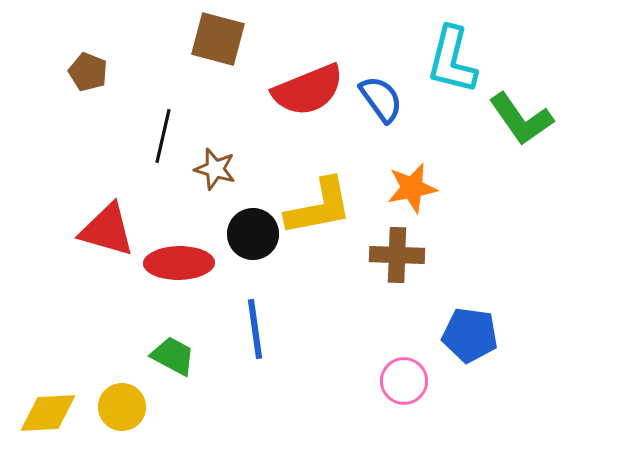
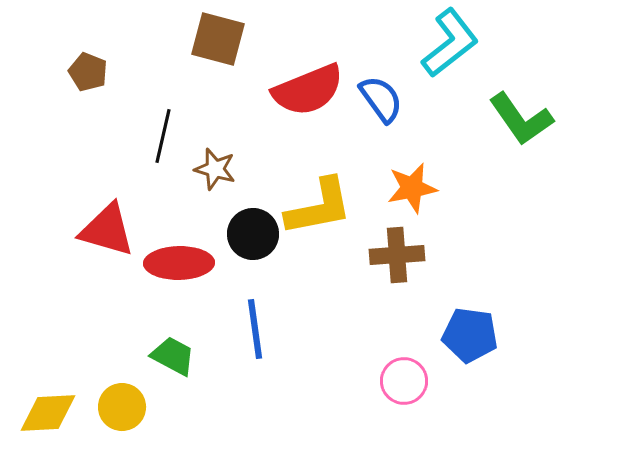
cyan L-shape: moved 2 px left, 17 px up; rotated 142 degrees counterclockwise
brown cross: rotated 6 degrees counterclockwise
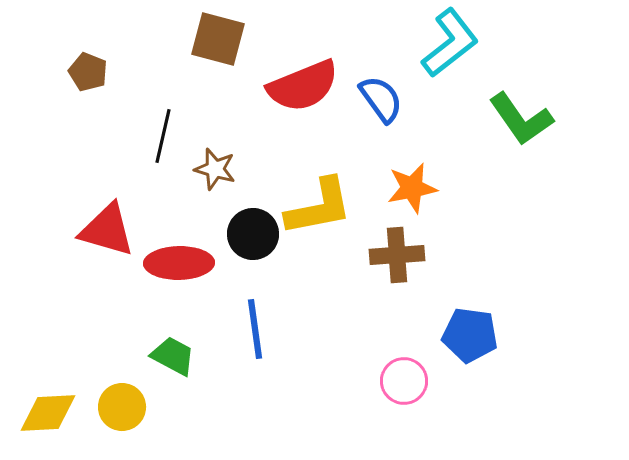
red semicircle: moved 5 px left, 4 px up
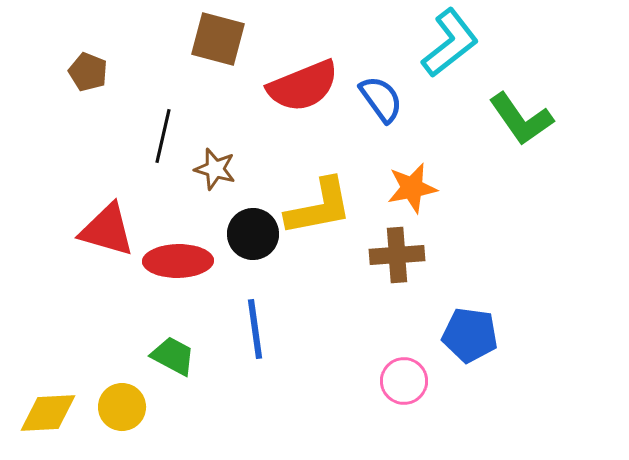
red ellipse: moved 1 px left, 2 px up
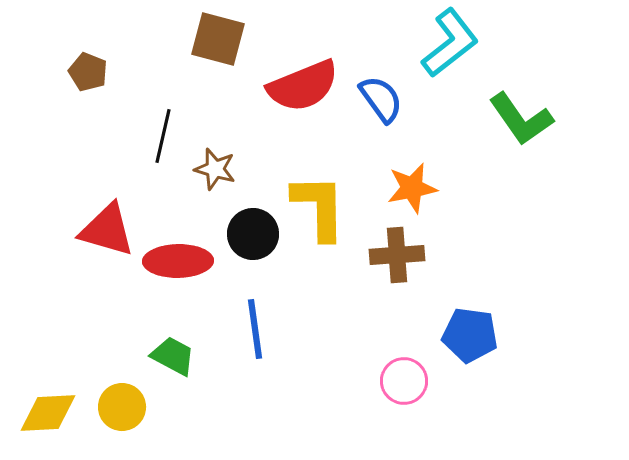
yellow L-shape: rotated 80 degrees counterclockwise
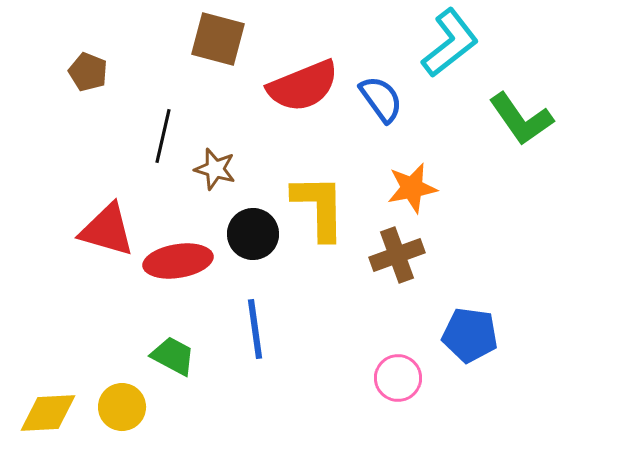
brown cross: rotated 16 degrees counterclockwise
red ellipse: rotated 8 degrees counterclockwise
pink circle: moved 6 px left, 3 px up
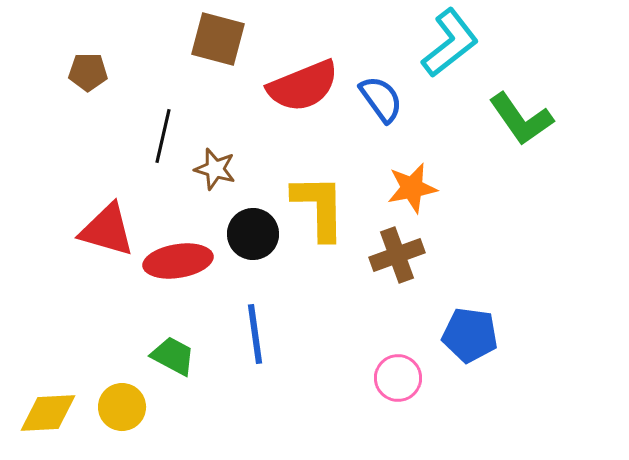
brown pentagon: rotated 21 degrees counterclockwise
blue line: moved 5 px down
